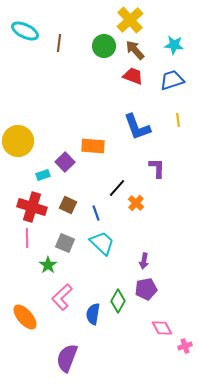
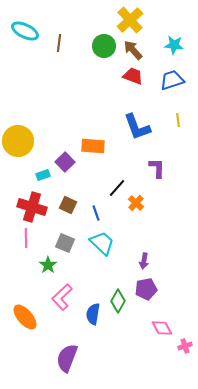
brown arrow: moved 2 px left
pink line: moved 1 px left
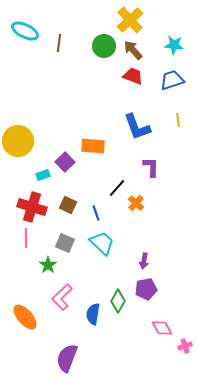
purple L-shape: moved 6 px left, 1 px up
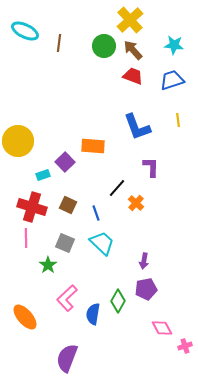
pink L-shape: moved 5 px right, 1 px down
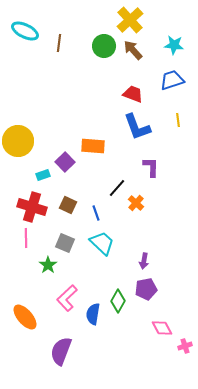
red trapezoid: moved 18 px down
purple semicircle: moved 6 px left, 7 px up
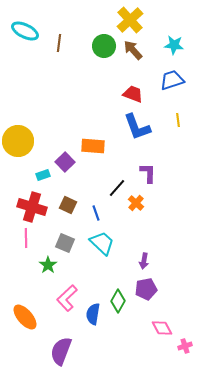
purple L-shape: moved 3 px left, 6 px down
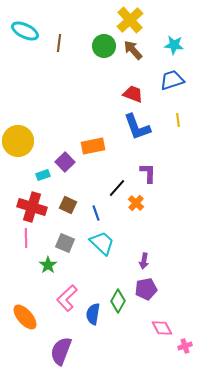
orange rectangle: rotated 15 degrees counterclockwise
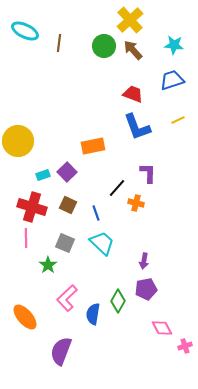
yellow line: rotated 72 degrees clockwise
purple square: moved 2 px right, 10 px down
orange cross: rotated 28 degrees counterclockwise
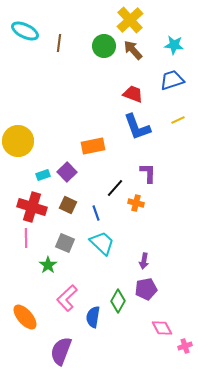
black line: moved 2 px left
blue semicircle: moved 3 px down
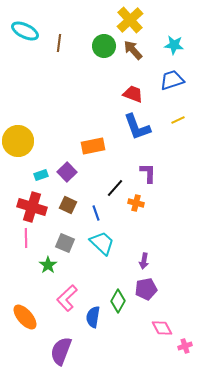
cyan rectangle: moved 2 px left
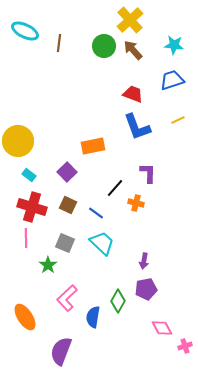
cyan rectangle: moved 12 px left; rotated 56 degrees clockwise
blue line: rotated 35 degrees counterclockwise
orange ellipse: rotated 8 degrees clockwise
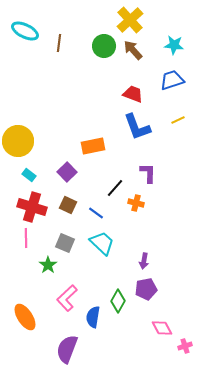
purple semicircle: moved 6 px right, 2 px up
